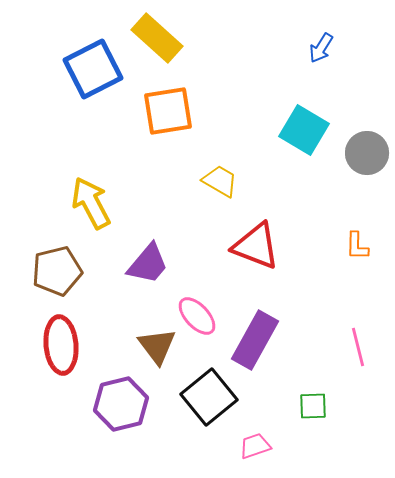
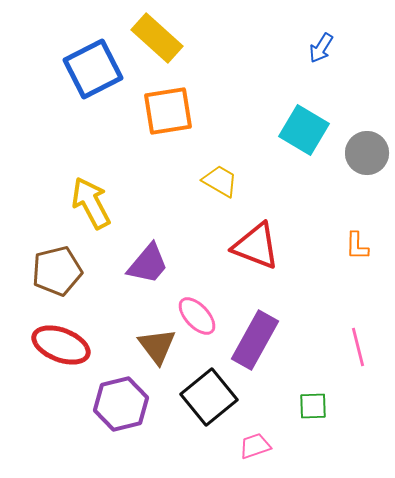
red ellipse: rotated 64 degrees counterclockwise
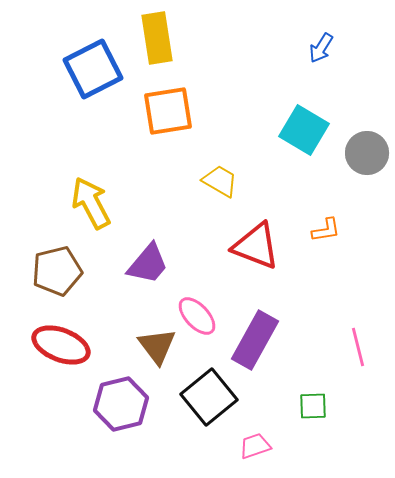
yellow rectangle: rotated 39 degrees clockwise
orange L-shape: moved 31 px left, 16 px up; rotated 100 degrees counterclockwise
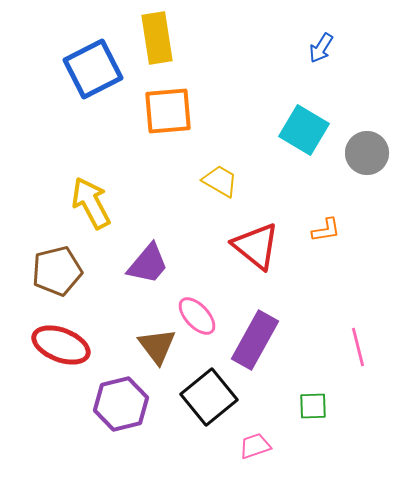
orange square: rotated 4 degrees clockwise
red triangle: rotated 18 degrees clockwise
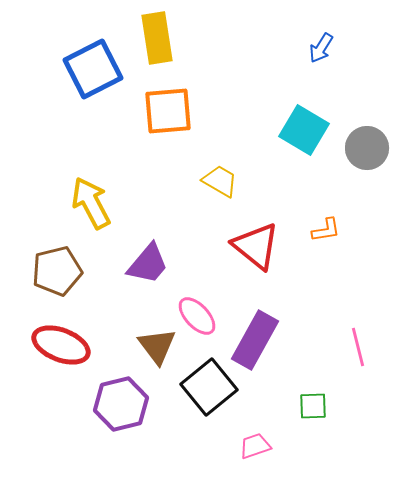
gray circle: moved 5 px up
black square: moved 10 px up
